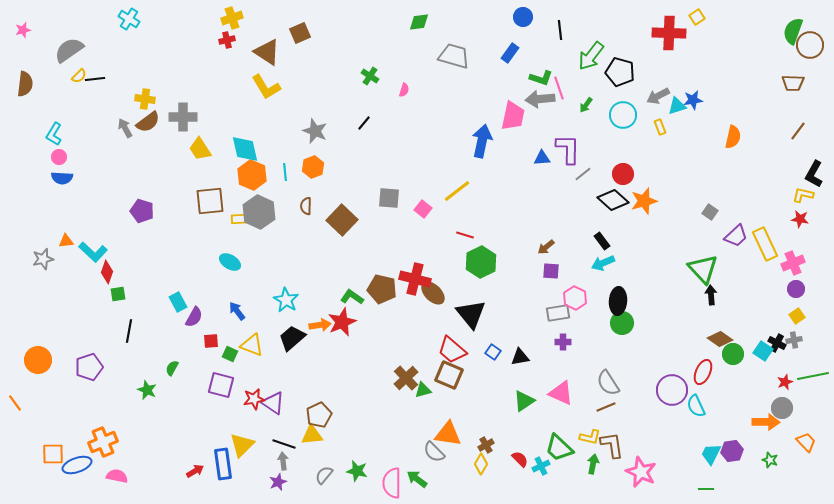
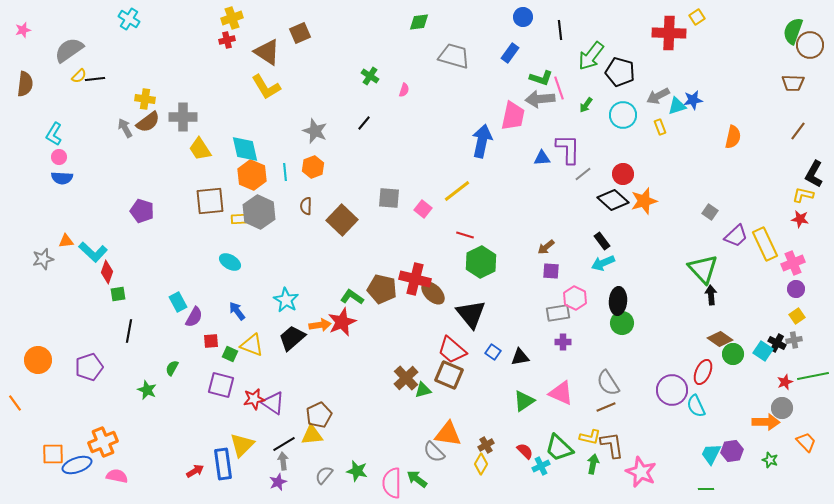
black line at (284, 444): rotated 50 degrees counterclockwise
red semicircle at (520, 459): moved 5 px right, 8 px up
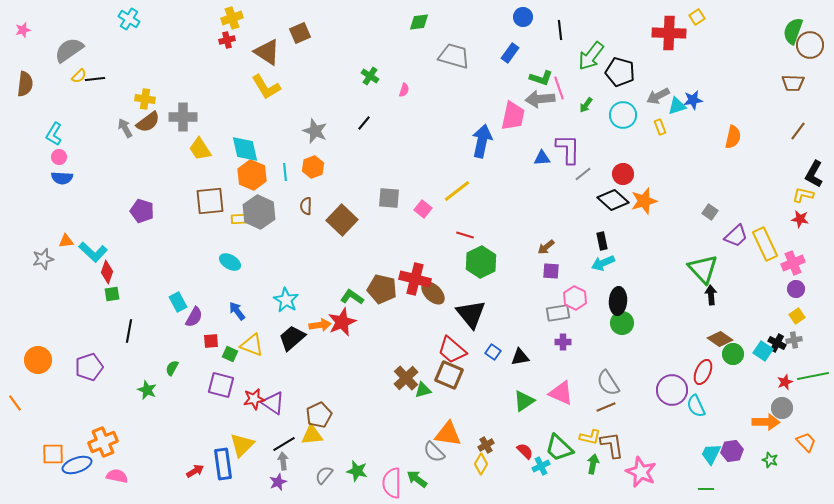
black rectangle at (602, 241): rotated 24 degrees clockwise
green square at (118, 294): moved 6 px left
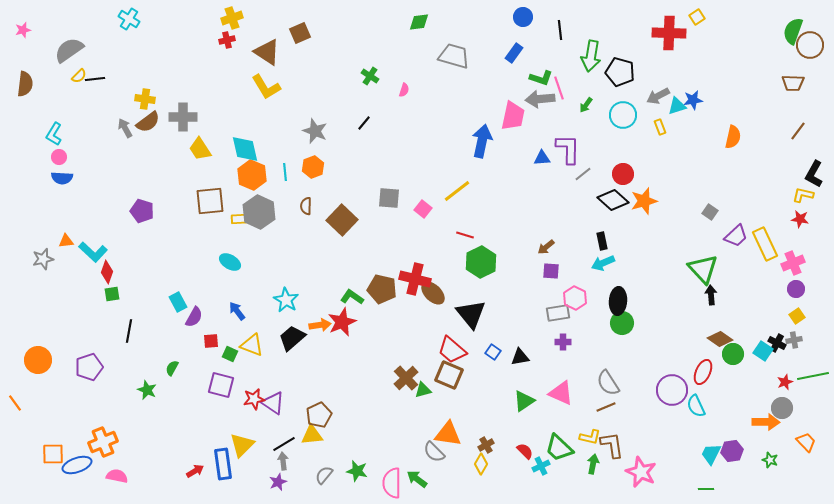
blue rectangle at (510, 53): moved 4 px right
green arrow at (591, 56): rotated 28 degrees counterclockwise
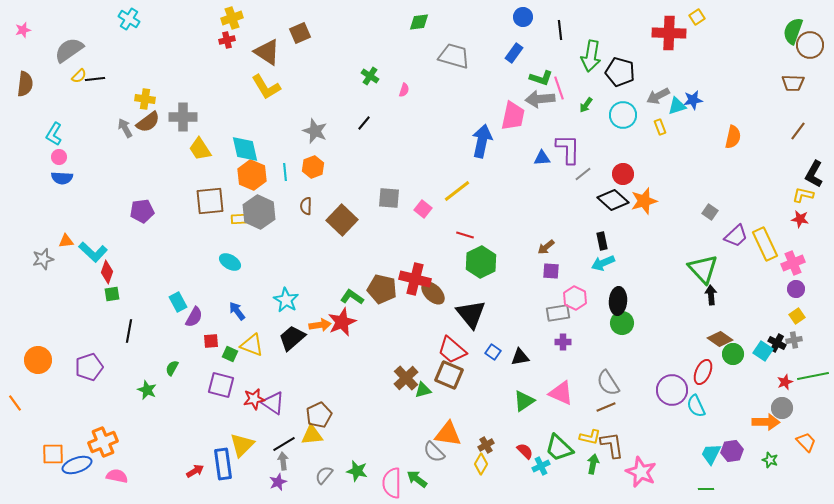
purple pentagon at (142, 211): rotated 25 degrees counterclockwise
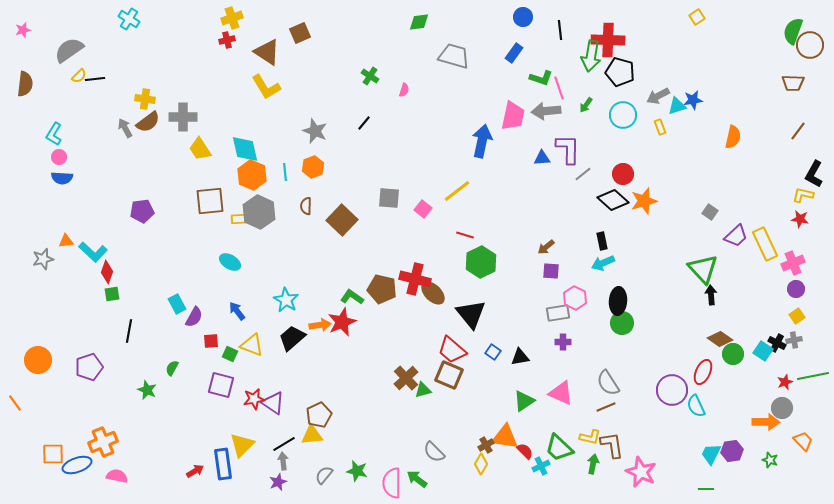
red cross at (669, 33): moved 61 px left, 7 px down
gray arrow at (540, 99): moved 6 px right, 12 px down
cyan rectangle at (178, 302): moved 1 px left, 2 px down
orange triangle at (448, 434): moved 57 px right, 3 px down
orange trapezoid at (806, 442): moved 3 px left, 1 px up
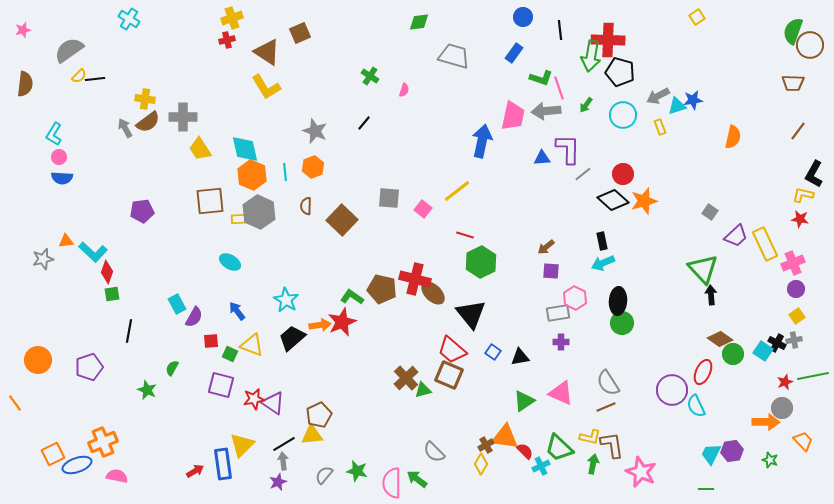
purple cross at (563, 342): moved 2 px left
orange square at (53, 454): rotated 25 degrees counterclockwise
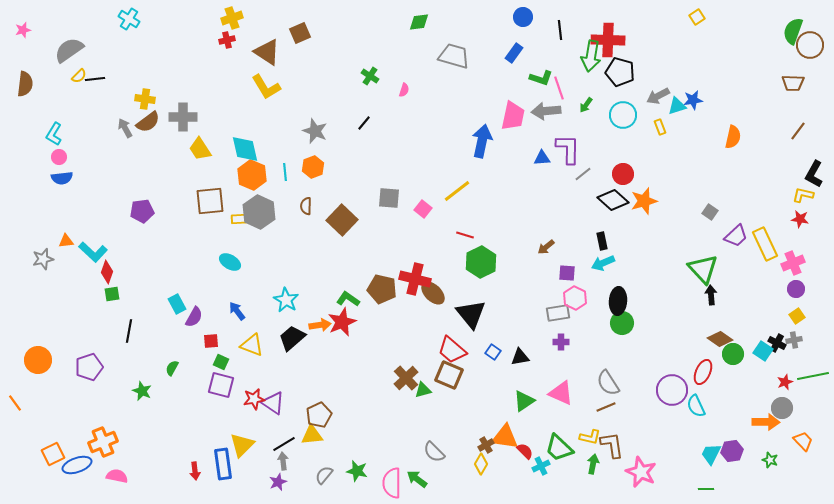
blue semicircle at (62, 178): rotated 10 degrees counterclockwise
purple square at (551, 271): moved 16 px right, 2 px down
green L-shape at (352, 297): moved 4 px left, 2 px down
green square at (230, 354): moved 9 px left, 8 px down
green star at (147, 390): moved 5 px left, 1 px down
red arrow at (195, 471): rotated 114 degrees clockwise
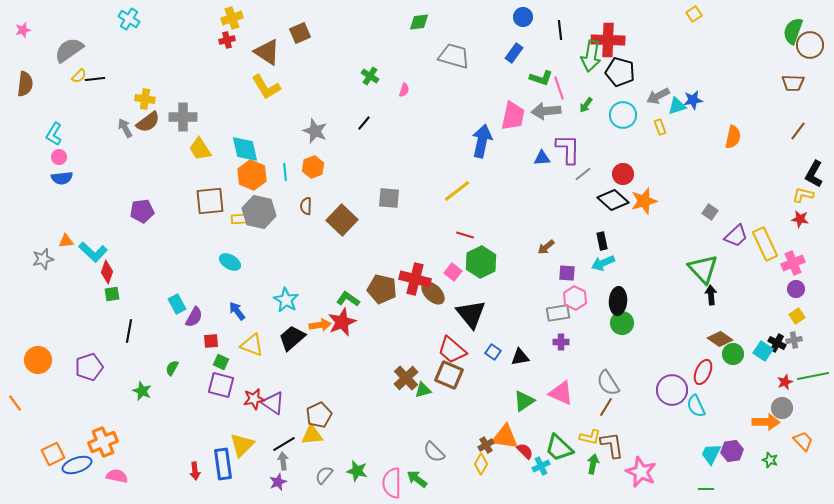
yellow square at (697, 17): moved 3 px left, 3 px up
pink square at (423, 209): moved 30 px right, 63 px down
gray hexagon at (259, 212): rotated 12 degrees counterclockwise
brown line at (606, 407): rotated 36 degrees counterclockwise
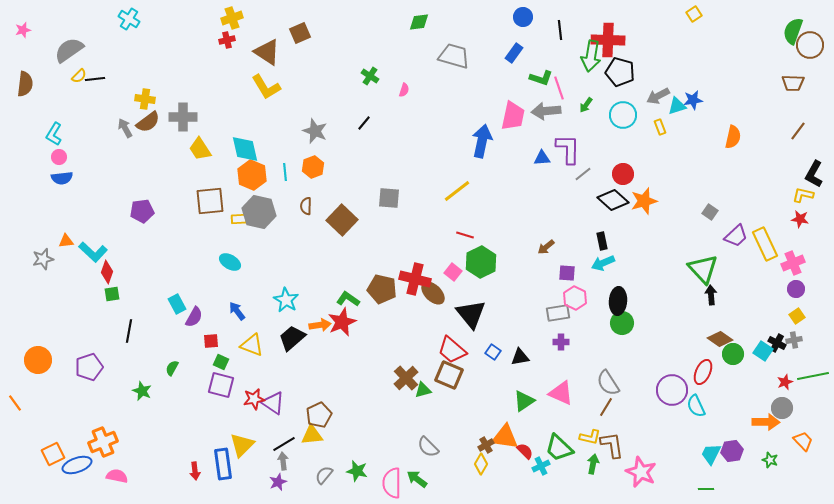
gray semicircle at (434, 452): moved 6 px left, 5 px up
